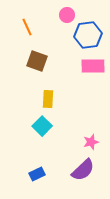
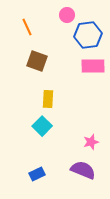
purple semicircle: rotated 115 degrees counterclockwise
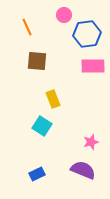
pink circle: moved 3 px left
blue hexagon: moved 1 px left, 1 px up
brown square: rotated 15 degrees counterclockwise
yellow rectangle: moved 5 px right; rotated 24 degrees counterclockwise
cyan square: rotated 12 degrees counterclockwise
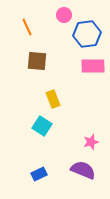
blue rectangle: moved 2 px right
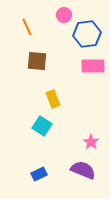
pink star: rotated 21 degrees counterclockwise
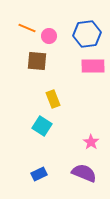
pink circle: moved 15 px left, 21 px down
orange line: moved 1 px down; rotated 42 degrees counterclockwise
purple semicircle: moved 1 px right, 3 px down
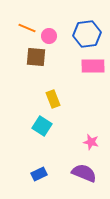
brown square: moved 1 px left, 4 px up
pink star: rotated 21 degrees counterclockwise
